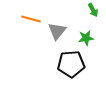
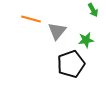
green star: moved 2 px down
black pentagon: rotated 16 degrees counterclockwise
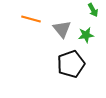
gray triangle: moved 5 px right, 2 px up; rotated 18 degrees counterclockwise
green star: moved 5 px up
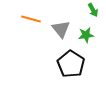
gray triangle: moved 1 px left
black pentagon: rotated 20 degrees counterclockwise
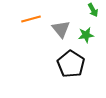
orange line: rotated 30 degrees counterclockwise
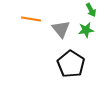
green arrow: moved 2 px left
orange line: rotated 24 degrees clockwise
green star: moved 5 px up
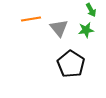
orange line: rotated 18 degrees counterclockwise
gray triangle: moved 2 px left, 1 px up
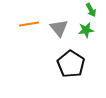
orange line: moved 2 px left, 5 px down
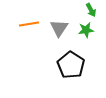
gray triangle: rotated 12 degrees clockwise
black pentagon: moved 1 px down
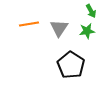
green arrow: moved 1 px down
green star: moved 1 px right, 1 px down
